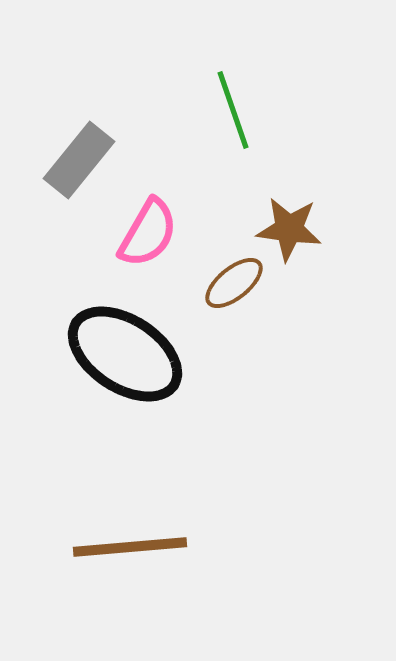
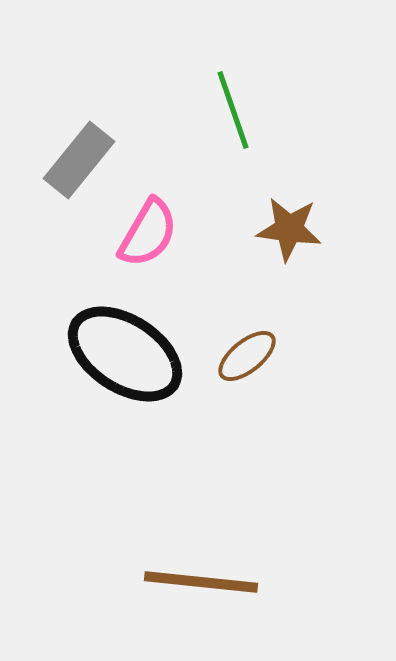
brown ellipse: moved 13 px right, 73 px down
brown line: moved 71 px right, 35 px down; rotated 11 degrees clockwise
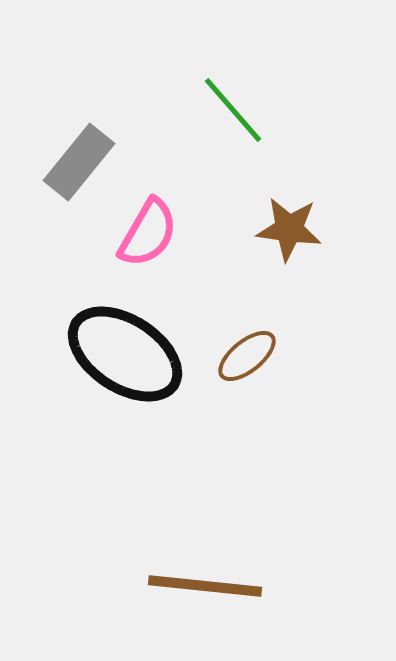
green line: rotated 22 degrees counterclockwise
gray rectangle: moved 2 px down
brown line: moved 4 px right, 4 px down
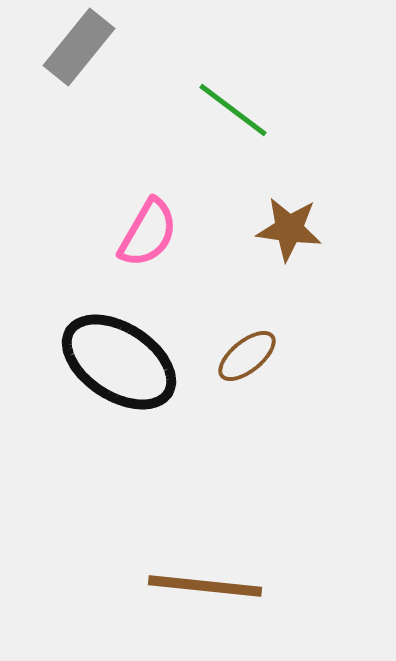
green line: rotated 12 degrees counterclockwise
gray rectangle: moved 115 px up
black ellipse: moved 6 px left, 8 px down
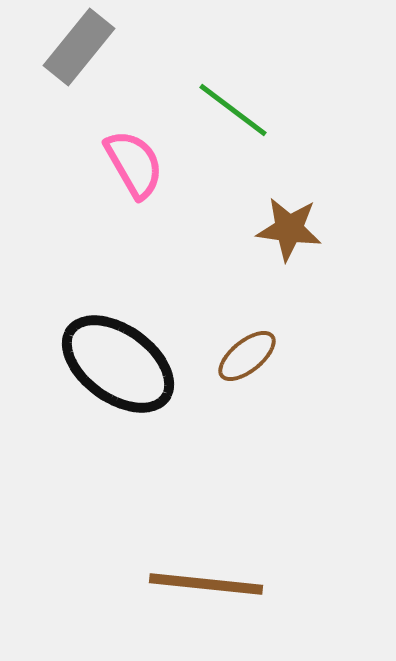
pink semicircle: moved 14 px left, 69 px up; rotated 60 degrees counterclockwise
black ellipse: moved 1 px left, 2 px down; rotated 3 degrees clockwise
brown line: moved 1 px right, 2 px up
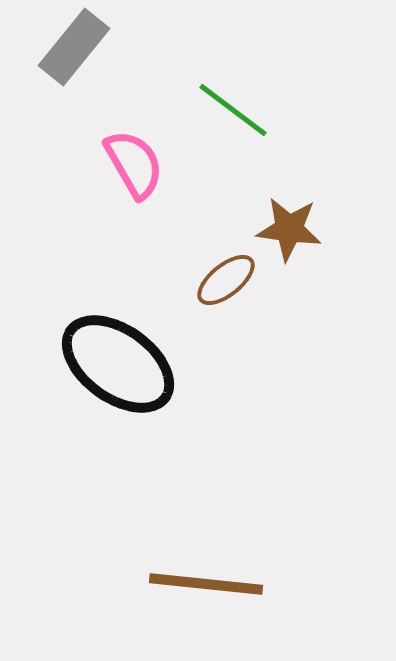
gray rectangle: moved 5 px left
brown ellipse: moved 21 px left, 76 px up
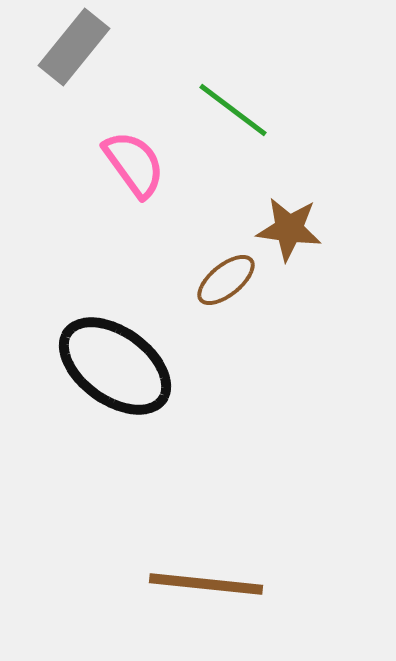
pink semicircle: rotated 6 degrees counterclockwise
black ellipse: moved 3 px left, 2 px down
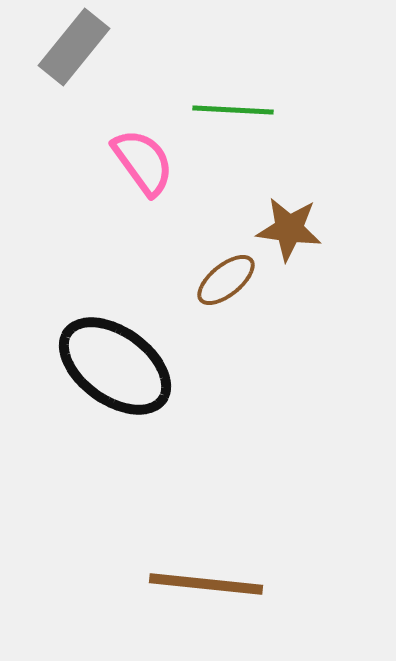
green line: rotated 34 degrees counterclockwise
pink semicircle: moved 9 px right, 2 px up
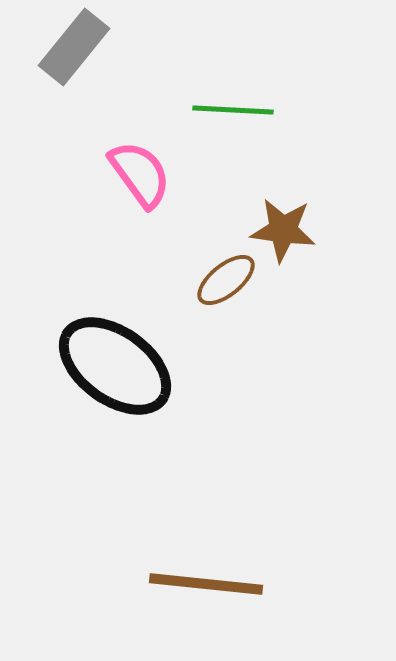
pink semicircle: moved 3 px left, 12 px down
brown star: moved 6 px left, 1 px down
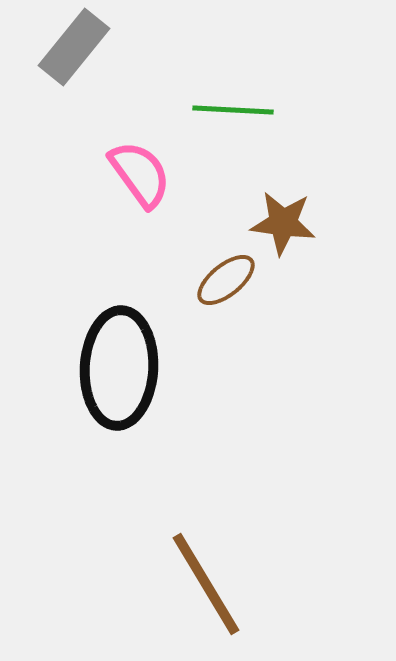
brown star: moved 7 px up
black ellipse: moved 4 px right, 2 px down; rotated 57 degrees clockwise
brown line: rotated 53 degrees clockwise
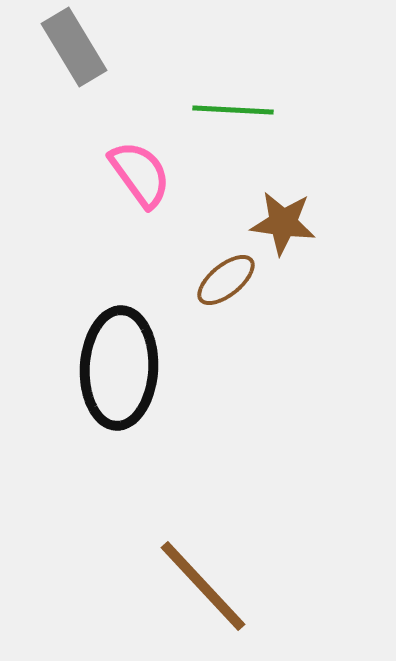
gray rectangle: rotated 70 degrees counterclockwise
brown line: moved 3 px left, 2 px down; rotated 12 degrees counterclockwise
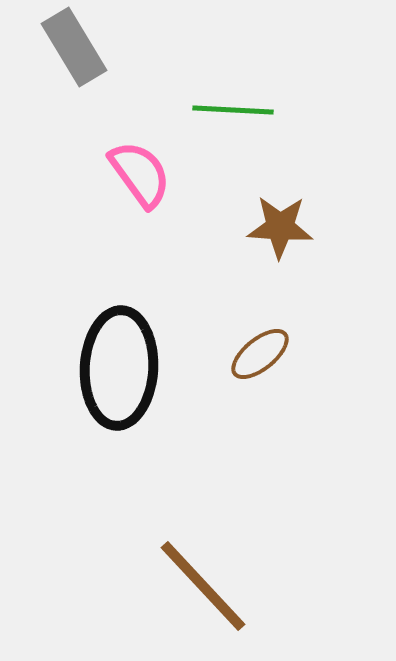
brown star: moved 3 px left, 4 px down; rotated 4 degrees counterclockwise
brown ellipse: moved 34 px right, 74 px down
